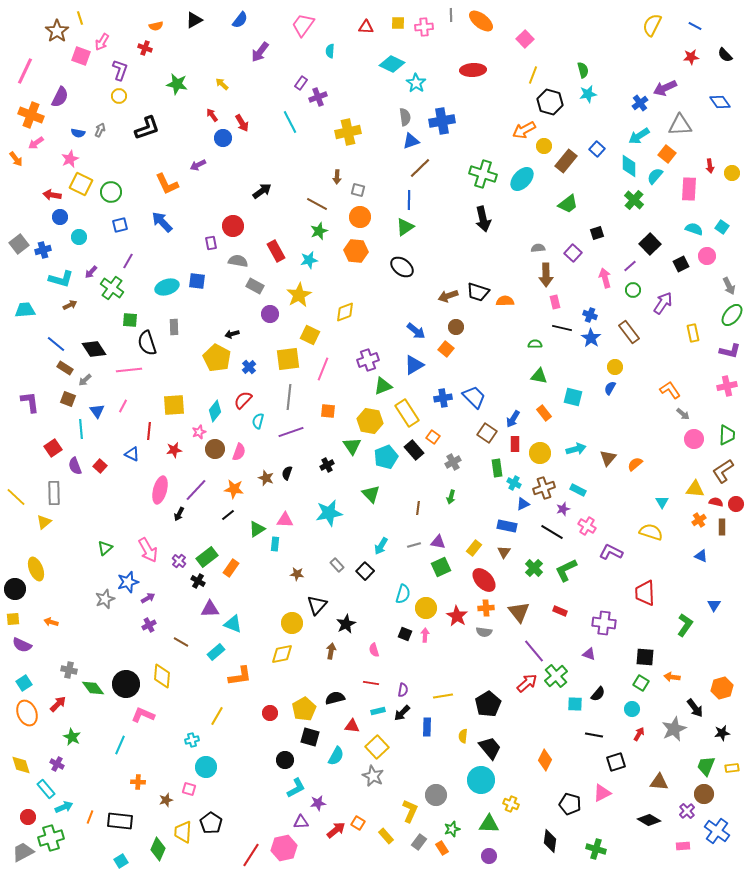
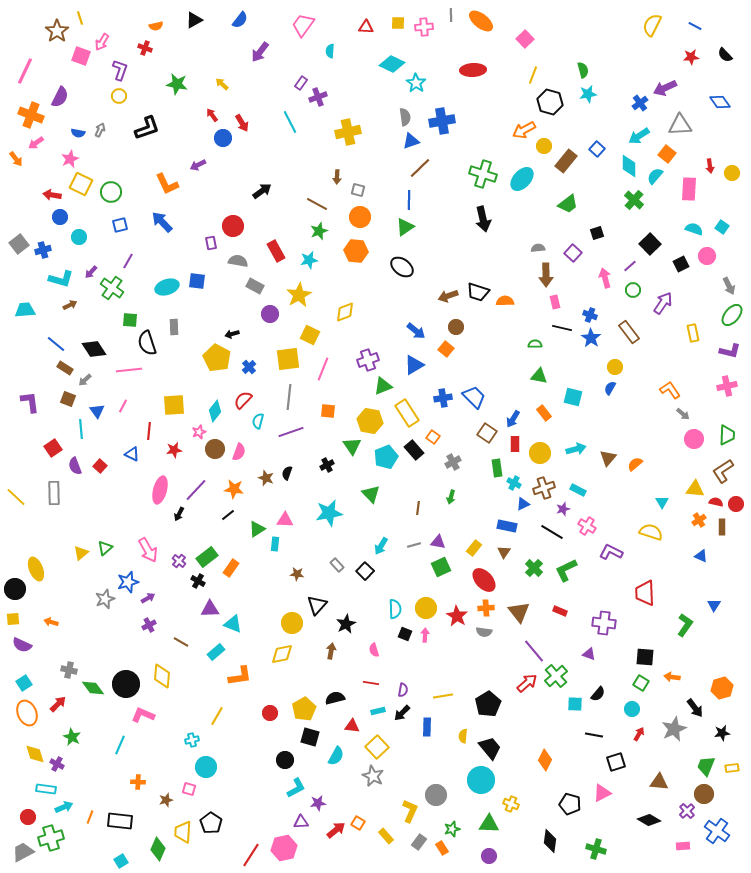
yellow triangle at (44, 522): moved 37 px right, 31 px down
cyan semicircle at (403, 594): moved 8 px left, 15 px down; rotated 18 degrees counterclockwise
yellow diamond at (21, 765): moved 14 px right, 11 px up
cyan rectangle at (46, 789): rotated 42 degrees counterclockwise
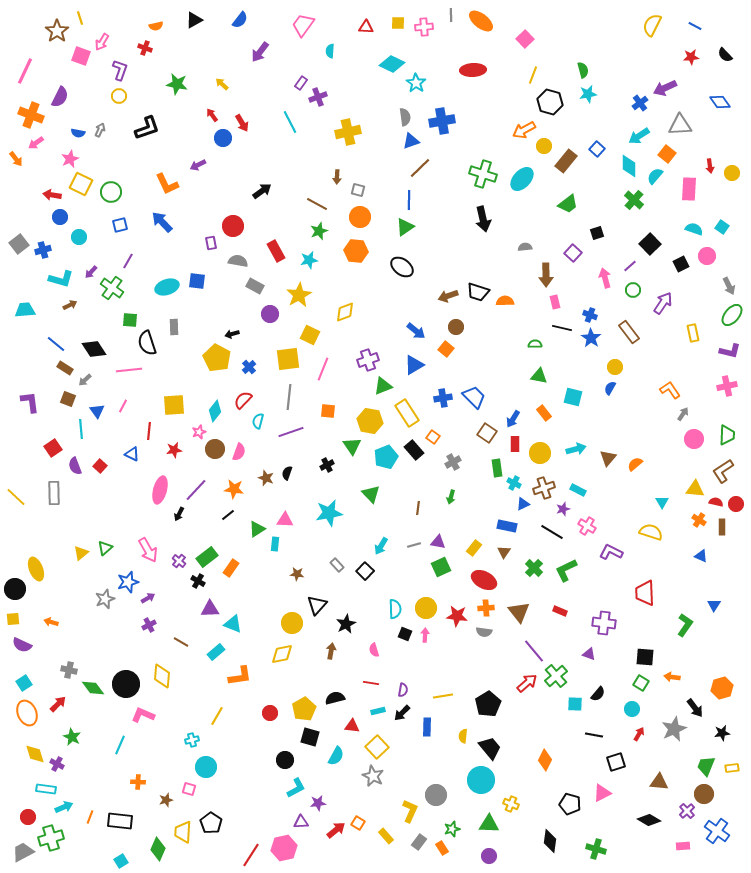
gray semicircle at (538, 248): moved 13 px left, 1 px up
gray arrow at (683, 414): rotated 96 degrees counterclockwise
orange cross at (699, 520): rotated 24 degrees counterclockwise
red ellipse at (484, 580): rotated 20 degrees counterclockwise
red star at (457, 616): rotated 25 degrees counterclockwise
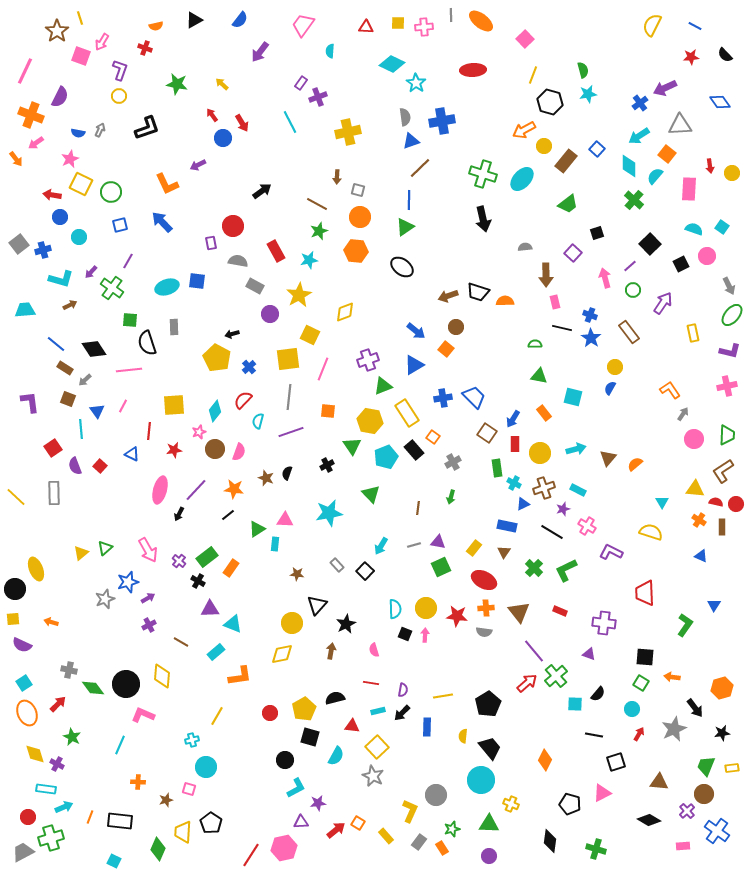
cyan square at (121, 861): moved 7 px left; rotated 32 degrees counterclockwise
